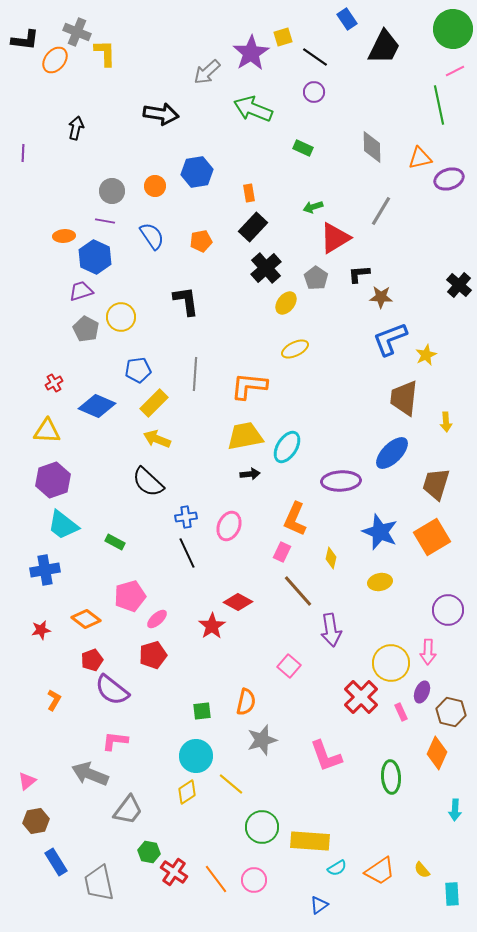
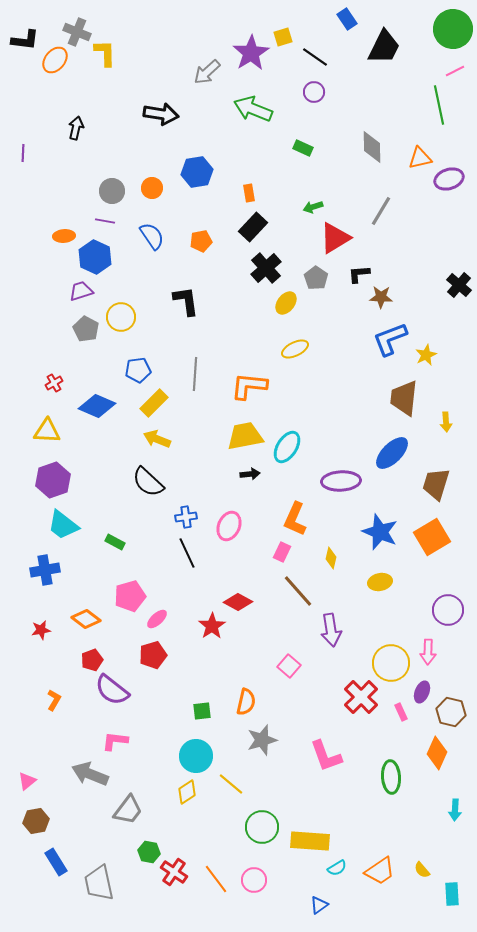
orange circle at (155, 186): moved 3 px left, 2 px down
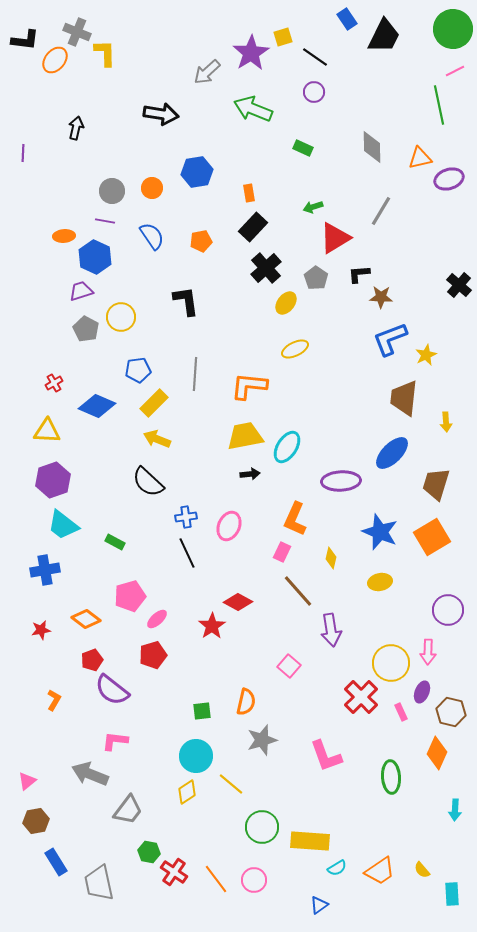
black trapezoid at (384, 47): moved 11 px up
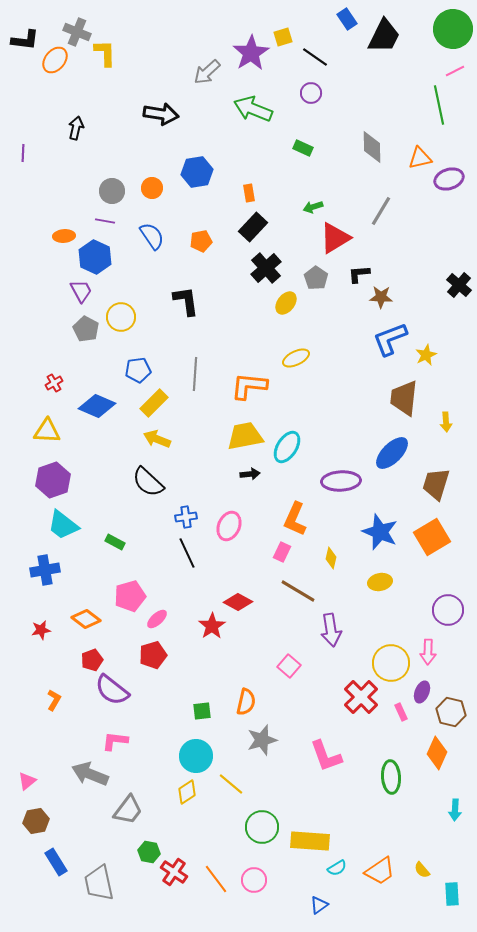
purple circle at (314, 92): moved 3 px left, 1 px down
purple trapezoid at (81, 291): rotated 80 degrees clockwise
yellow ellipse at (295, 349): moved 1 px right, 9 px down
brown line at (298, 591): rotated 18 degrees counterclockwise
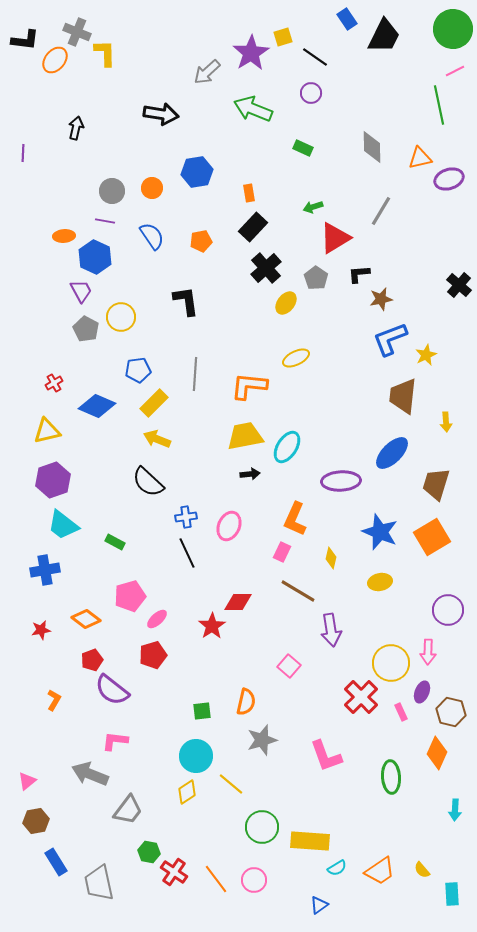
brown star at (381, 297): moved 2 px down; rotated 15 degrees counterclockwise
brown trapezoid at (404, 398): moved 1 px left, 2 px up
yellow triangle at (47, 431): rotated 16 degrees counterclockwise
red diamond at (238, 602): rotated 28 degrees counterclockwise
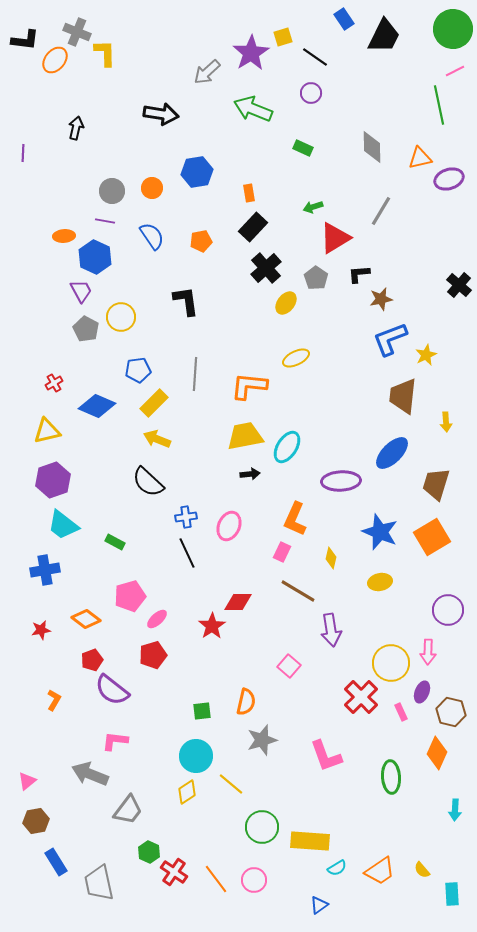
blue rectangle at (347, 19): moved 3 px left
green hexagon at (149, 852): rotated 15 degrees clockwise
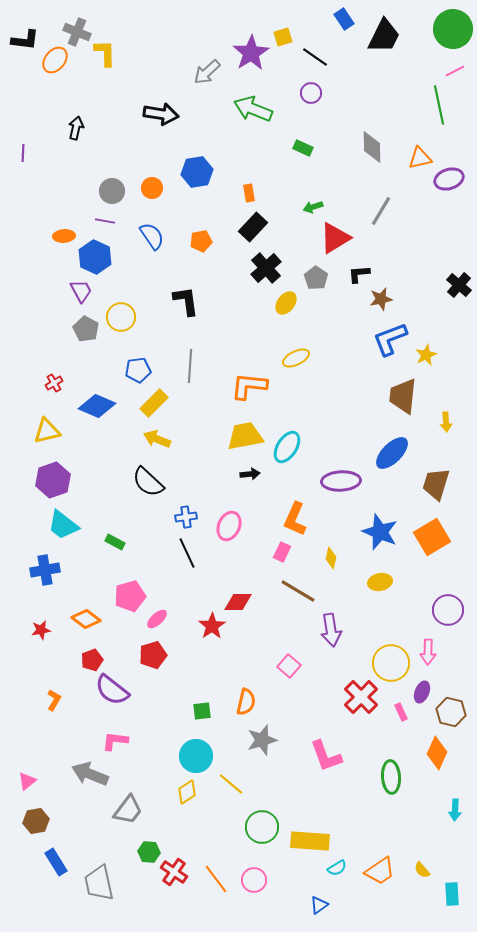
gray line at (195, 374): moved 5 px left, 8 px up
green hexagon at (149, 852): rotated 20 degrees counterclockwise
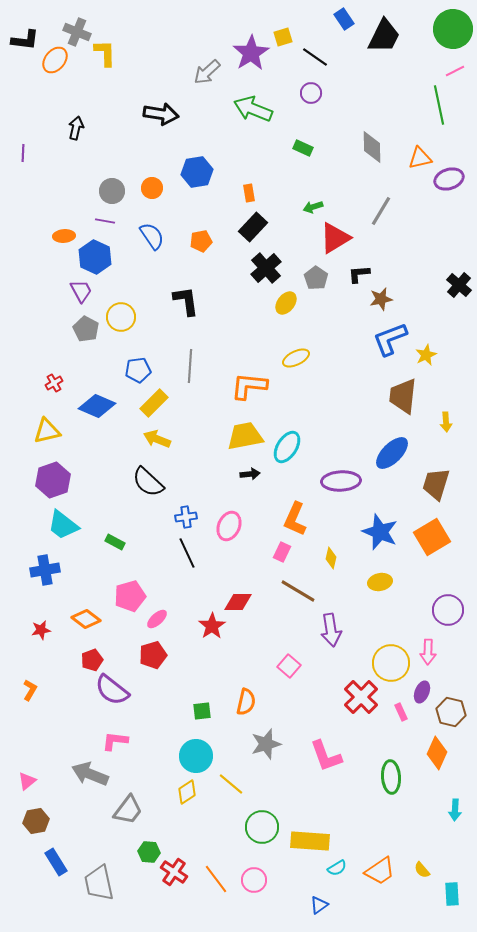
orange L-shape at (54, 700): moved 24 px left, 10 px up
gray star at (262, 740): moved 4 px right, 4 px down
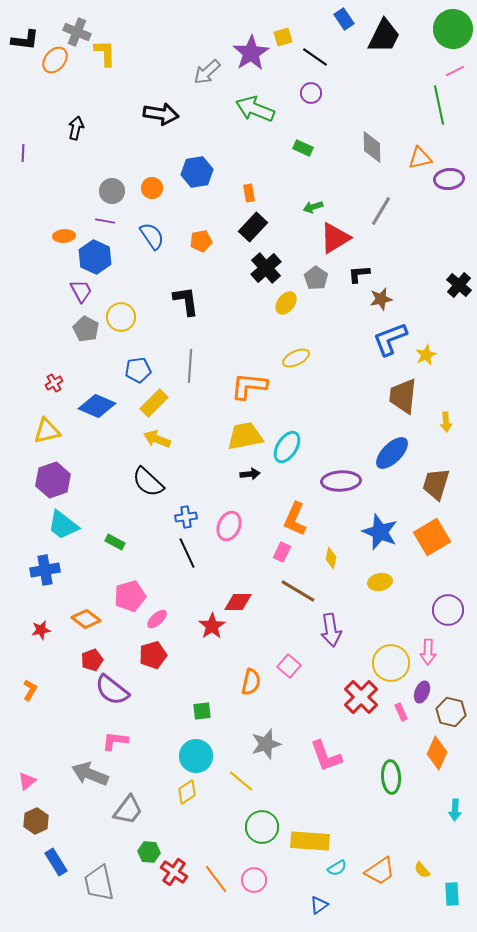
green arrow at (253, 109): moved 2 px right
purple ellipse at (449, 179): rotated 12 degrees clockwise
orange semicircle at (246, 702): moved 5 px right, 20 px up
yellow line at (231, 784): moved 10 px right, 3 px up
brown hexagon at (36, 821): rotated 15 degrees counterclockwise
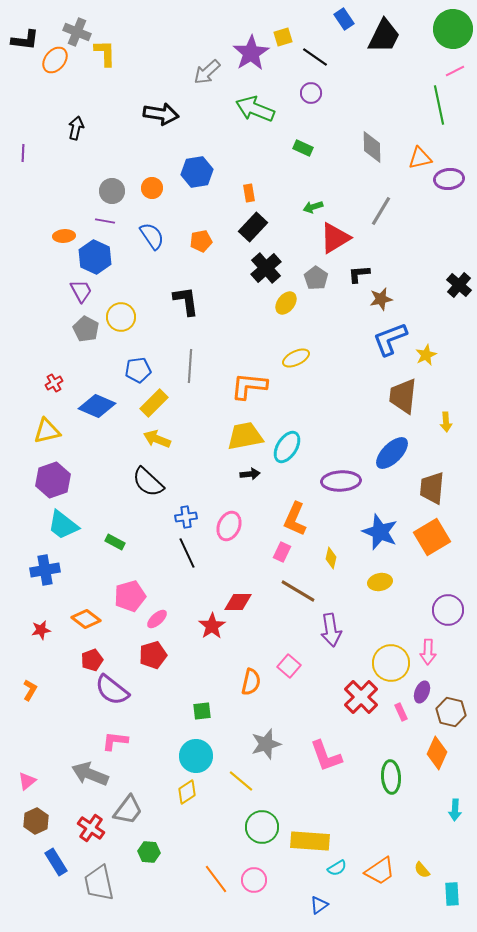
brown trapezoid at (436, 484): moved 4 px left, 4 px down; rotated 12 degrees counterclockwise
red cross at (174, 872): moved 83 px left, 44 px up
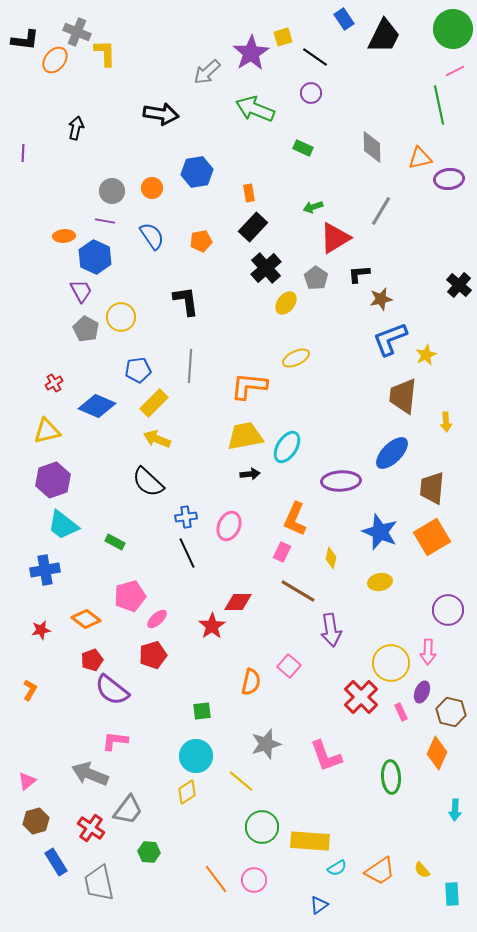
brown hexagon at (36, 821): rotated 10 degrees clockwise
